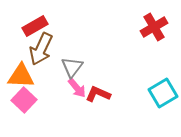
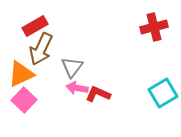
red cross: rotated 16 degrees clockwise
orange triangle: moved 2 px up; rotated 28 degrees counterclockwise
pink arrow: rotated 140 degrees clockwise
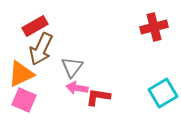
red L-shape: moved 3 px down; rotated 15 degrees counterclockwise
pink square: rotated 20 degrees counterclockwise
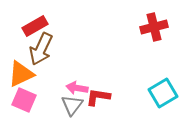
gray triangle: moved 38 px down
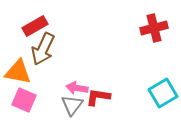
red cross: moved 1 px down
brown arrow: moved 2 px right
orange triangle: moved 3 px left, 2 px up; rotated 36 degrees clockwise
